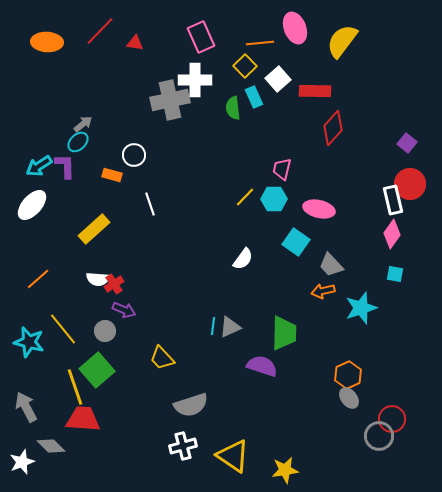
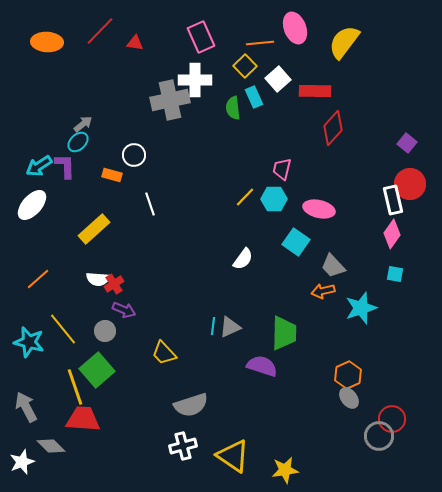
yellow semicircle at (342, 41): moved 2 px right, 1 px down
gray trapezoid at (331, 265): moved 2 px right, 1 px down
yellow trapezoid at (162, 358): moved 2 px right, 5 px up
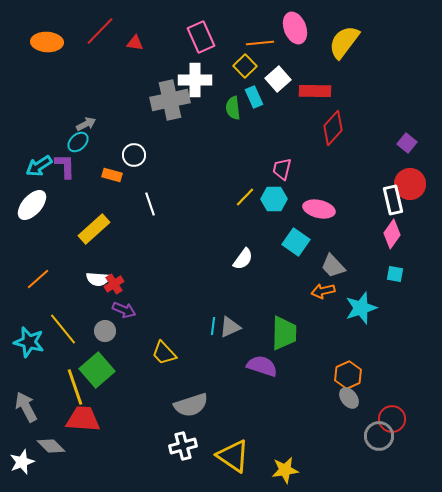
gray arrow at (83, 124): moved 3 px right; rotated 12 degrees clockwise
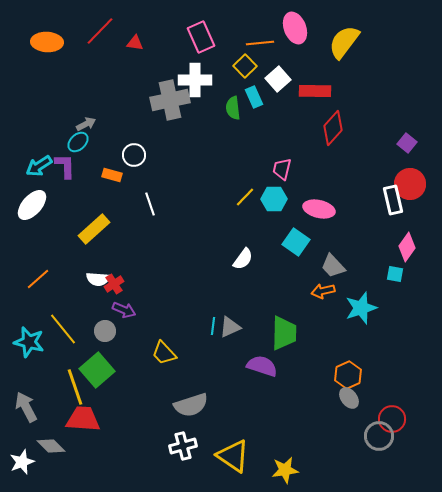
pink diamond at (392, 234): moved 15 px right, 13 px down
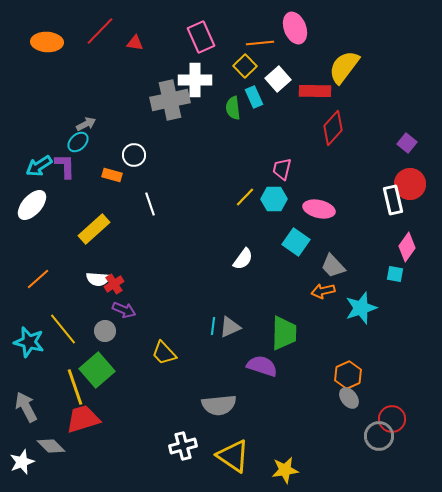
yellow semicircle at (344, 42): moved 25 px down
gray semicircle at (191, 405): moved 28 px right; rotated 12 degrees clockwise
red trapezoid at (83, 419): rotated 21 degrees counterclockwise
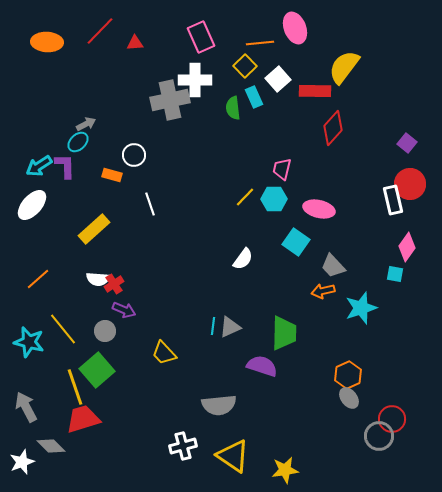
red triangle at (135, 43): rotated 12 degrees counterclockwise
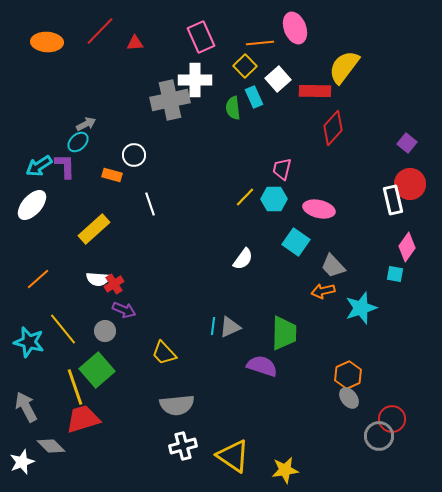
gray semicircle at (219, 405): moved 42 px left
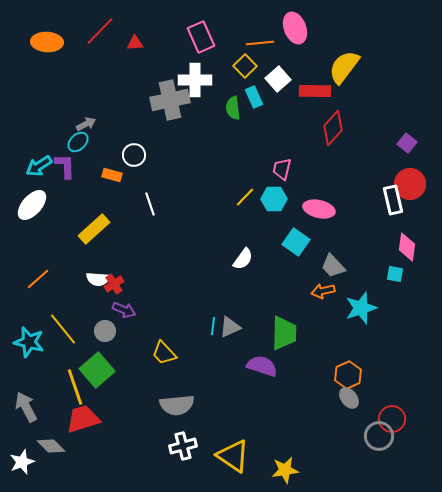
pink diamond at (407, 247): rotated 28 degrees counterclockwise
